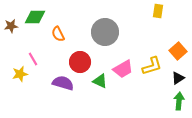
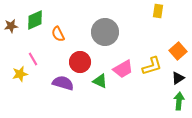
green diamond: moved 3 px down; rotated 25 degrees counterclockwise
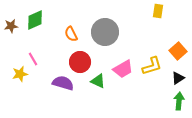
orange semicircle: moved 13 px right
green triangle: moved 2 px left
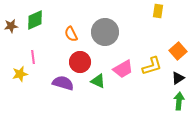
pink line: moved 2 px up; rotated 24 degrees clockwise
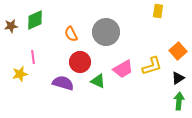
gray circle: moved 1 px right
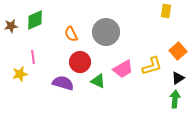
yellow rectangle: moved 8 px right
green arrow: moved 4 px left, 2 px up
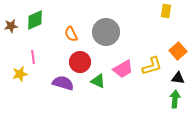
black triangle: rotated 40 degrees clockwise
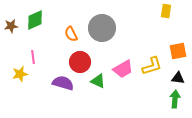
gray circle: moved 4 px left, 4 px up
orange square: rotated 30 degrees clockwise
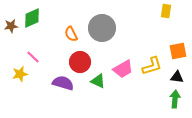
green diamond: moved 3 px left, 2 px up
pink line: rotated 40 degrees counterclockwise
black triangle: moved 1 px left, 1 px up
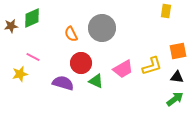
pink line: rotated 16 degrees counterclockwise
red circle: moved 1 px right, 1 px down
green triangle: moved 2 px left
green arrow: rotated 48 degrees clockwise
